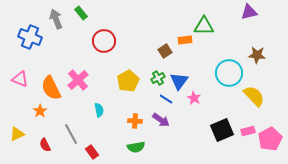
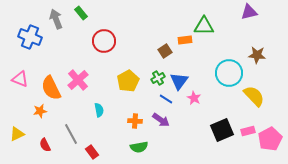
orange star: rotated 24 degrees clockwise
green semicircle: moved 3 px right
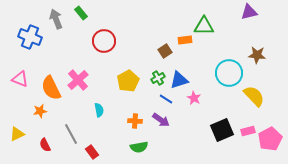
blue triangle: moved 1 px up; rotated 36 degrees clockwise
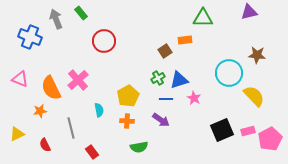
green triangle: moved 1 px left, 8 px up
yellow pentagon: moved 15 px down
blue line: rotated 32 degrees counterclockwise
orange cross: moved 8 px left
gray line: moved 6 px up; rotated 15 degrees clockwise
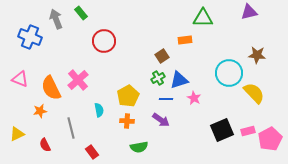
brown square: moved 3 px left, 5 px down
yellow semicircle: moved 3 px up
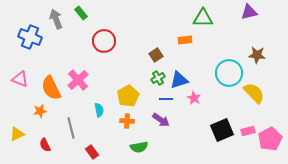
brown square: moved 6 px left, 1 px up
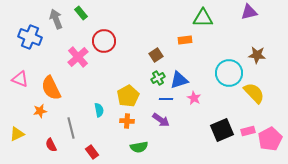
pink cross: moved 23 px up
red semicircle: moved 6 px right
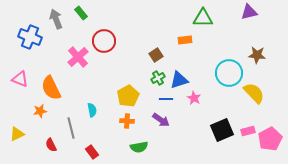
cyan semicircle: moved 7 px left
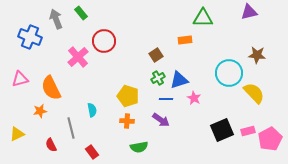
pink triangle: rotated 36 degrees counterclockwise
yellow pentagon: rotated 25 degrees counterclockwise
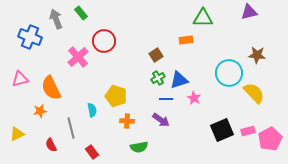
orange rectangle: moved 1 px right
yellow pentagon: moved 12 px left
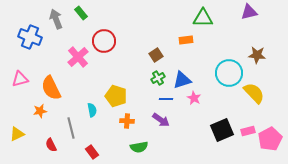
blue triangle: moved 3 px right
